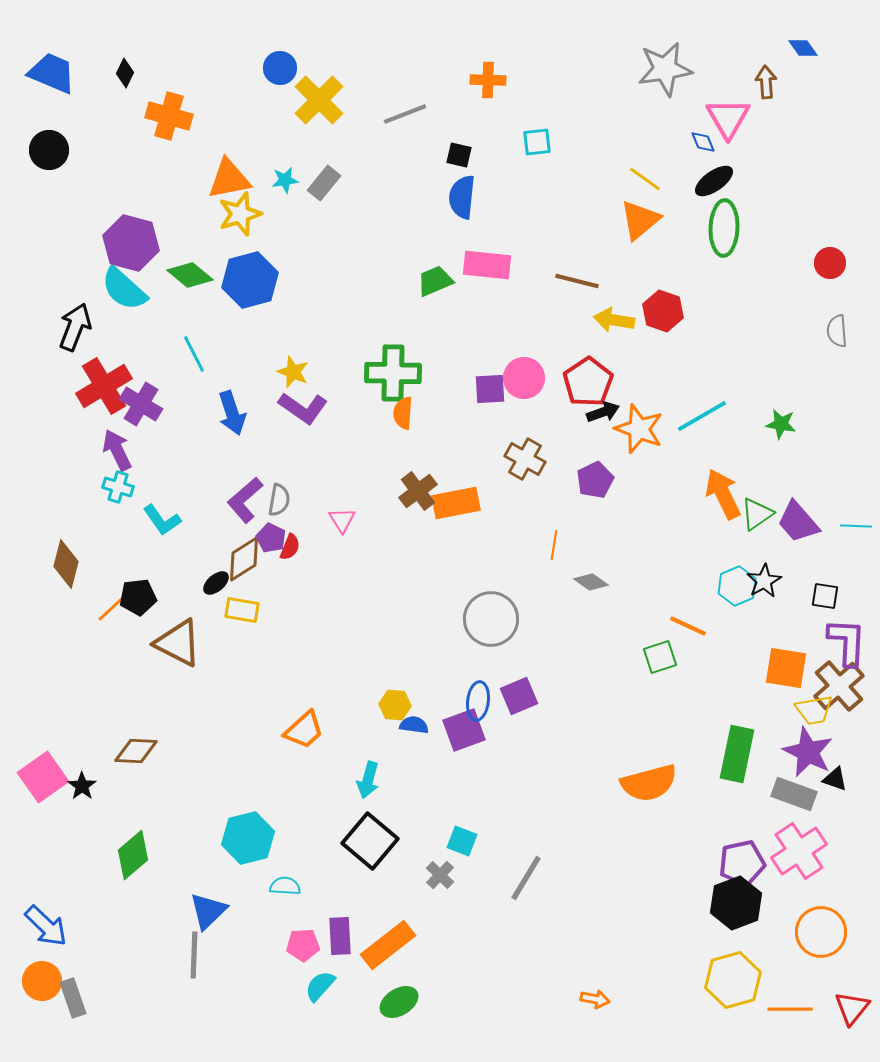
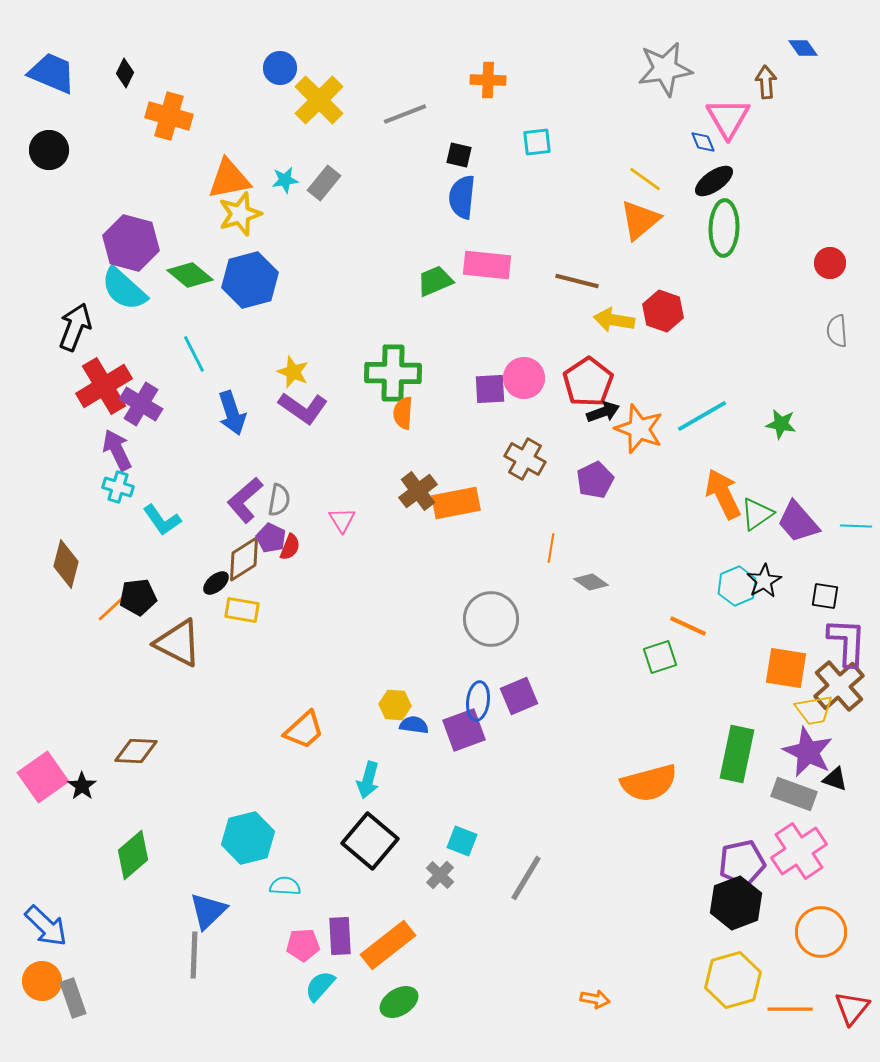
orange line at (554, 545): moved 3 px left, 3 px down
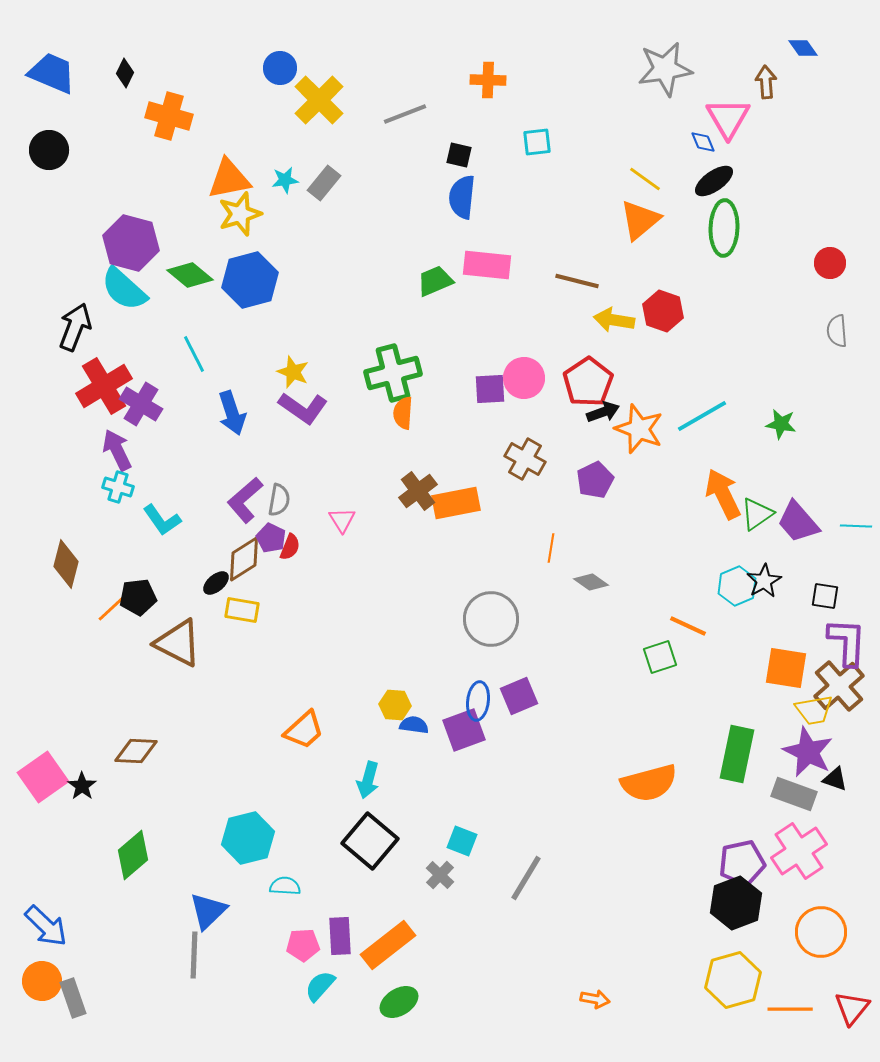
green cross at (393, 373): rotated 16 degrees counterclockwise
